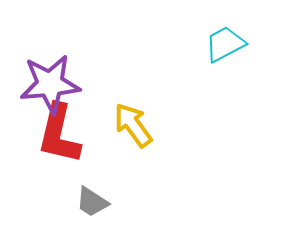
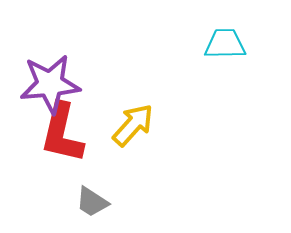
cyan trapezoid: rotated 27 degrees clockwise
yellow arrow: rotated 78 degrees clockwise
red L-shape: moved 3 px right, 1 px up
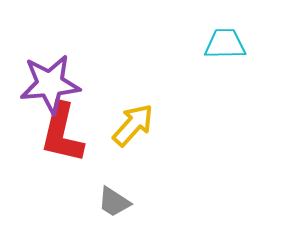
gray trapezoid: moved 22 px right
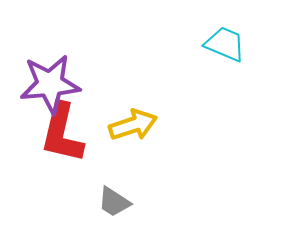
cyan trapezoid: rotated 24 degrees clockwise
yellow arrow: rotated 30 degrees clockwise
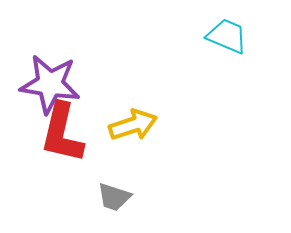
cyan trapezoid: moved 2 px right, 8 px up
purple star: rotated 14 degrees clockwise
gray trapezoid: moved 5 px up; rotated 15 degrees counterclockwise
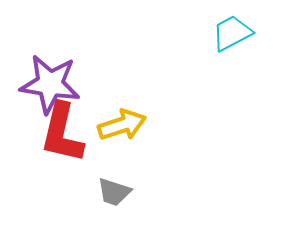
cyan trapezoid: moved 5 px right, 3 px up; rotated 51 degrees counterclockwise
yellow arrow: moved 11 px left
gray trapezoid: moved 5 px up
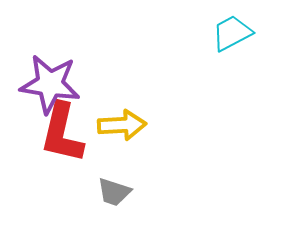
yellow arrow: rotated 15 degrees clockwise
